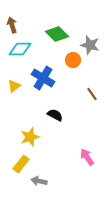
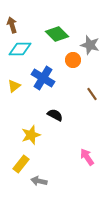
yellow star: moved 1 px right, 2 px up
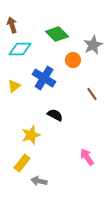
gray star: moved 3 px right; rotated 30 degrees clockwise
blue cross: moved 1 px right
yellow rectangle: moved 1 px right, 1 px up
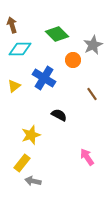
black semicircle: moved 4 px right
gray arrow: moved 6 px left
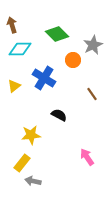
yellow star: rotated 12 degrees clockwise
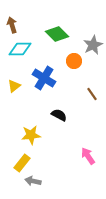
orange circle: moved 1 px right, 1 px down
pink arrow: moved 1 px right, 1 px up
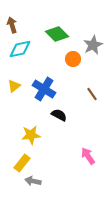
cyan diamond: rotated 10 degrees counterclockwise
orange circle: moved 1 px left, 2 px up
blue cross: moved 11 px down
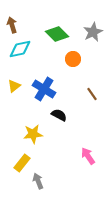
gray star: moved 13 px up
yellow star: moved 2 px right, 1 px up
gray arrow: moved 5 px right; rotated 56 degrees clockwise
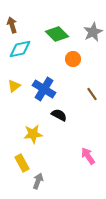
yellow rectangle: rotated 66 degrees counterclockwise
gray arrow: rotated 42 degrees clockwise
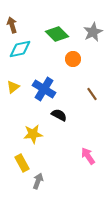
yellow triangle: moved 1 px left, 1 px down
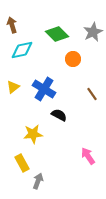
cyan diamond: moved 2 px right, 1 px down
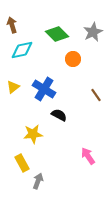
brown line: moved 4 px right, 1 px down
